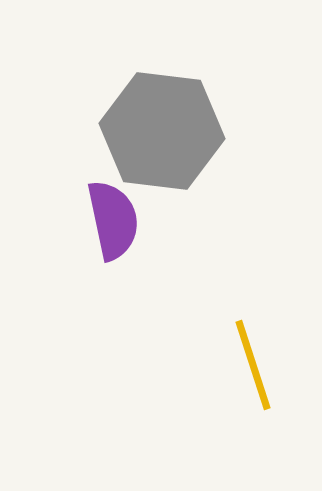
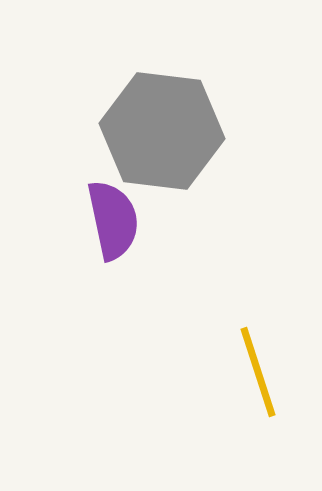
yellow line: moved 5 px right, 7 px down
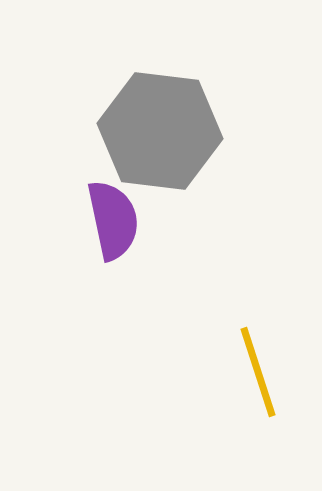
gray hexagon: moved 2 px left
